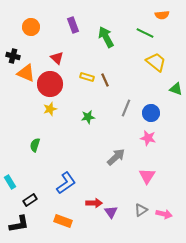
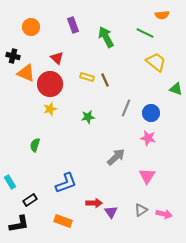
blue L-shape: rotated 15 degrees clockwise
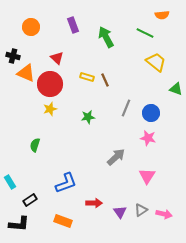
purple triangle: moved 9 px right
black L-shape: rotated 15 degrees clockwise
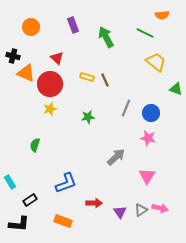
pink arrow: moved 4 px left, 6 px up
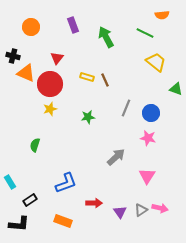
red triangle: rotated 24 degrees clockwise
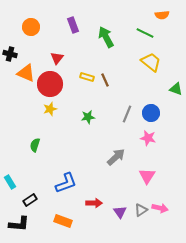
black cross: moved 3 px left, 2 px up
yellow trapezoid: moved 5 px left
gray line: moved 1 px right, 6 px down
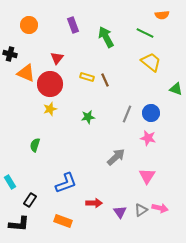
orange circle: moved 2 px left, 2 px up
black rectangle: rotated 24 degrees counterclockwise
